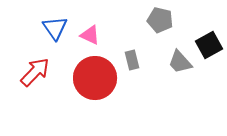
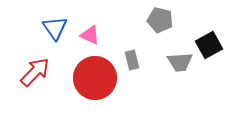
gray trapezoid: rotated 52 degrees counterclockwise
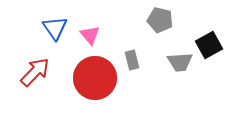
pink triangle: rotated 25 degrees clockwise
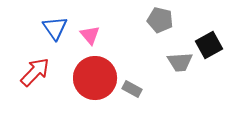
gray rectangle: moved 29 px down; rotated 48 degrees counterclockwise
